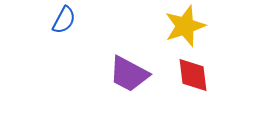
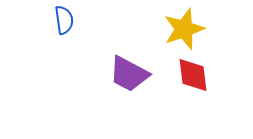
blue semicircle: rotated 36 degrees counterclockwise
yellow star: moved 1 px left, 3 px down
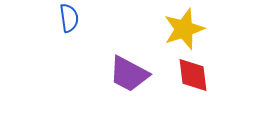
blue semicircle: moved 5 px right, 2 px up
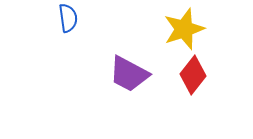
blue semicircle: moved 1 px left
red diamond: rotated 45 degrees clockwise
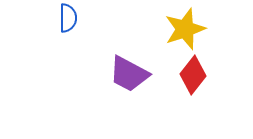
blue semicircle: rotated 8 degrees clockwise
yellow star: moved 1 px right
